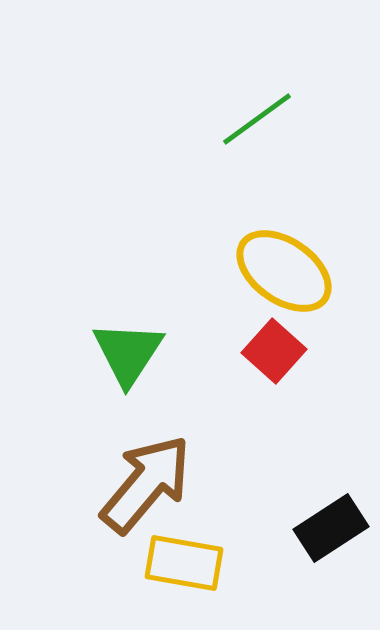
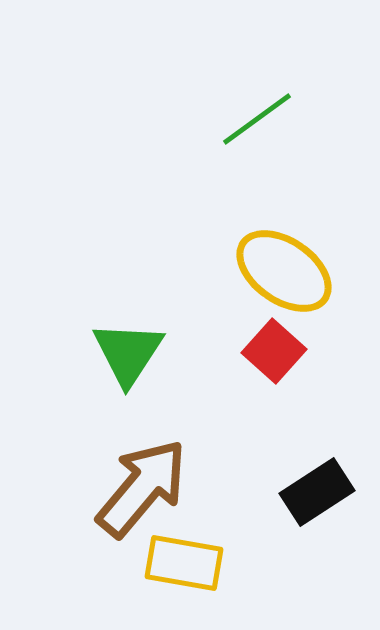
brown arrow: moved 4 px left, 4 px down
black rectangle: moved 14 px left, 36 px up
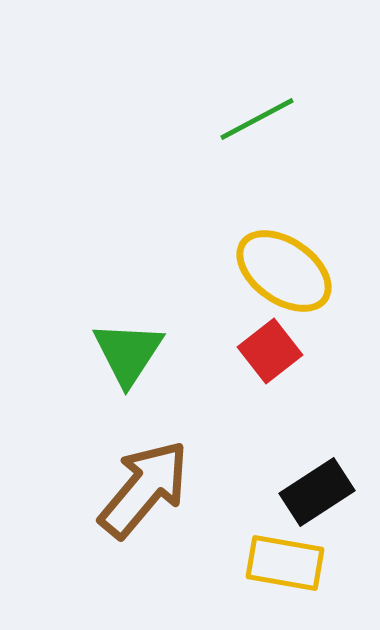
green line: rotated 8 degrees clockwise
red square: moved 4 px left; rotated 10 degrees clockwise
brown arrow: moved 2 px right, 1 px down
yellow rectangle: moved 101 px right
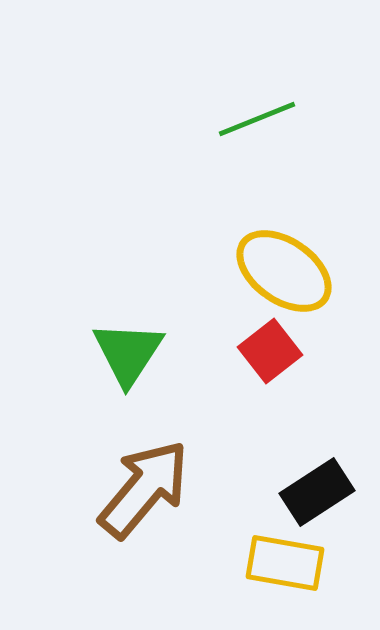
green line: rotated 6 degrees clockwise
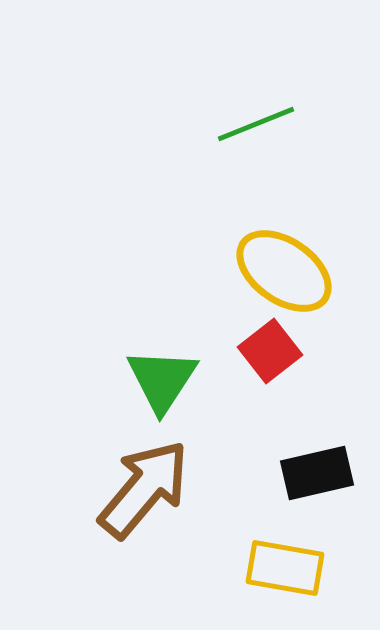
green line: moved 1 px left, 5 px down
green triangle: moved 34 px right, 27 px down
black rectangle: moved 19 px up; rotated 20 degrees clockwise
yellow rectangle: moved 5 px down
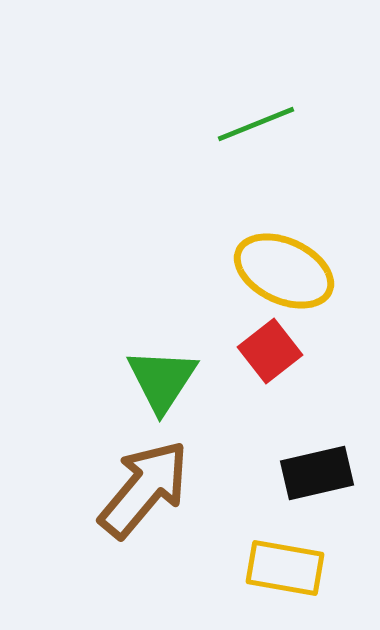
yellow ellipse: rotated 10 degrees counterclockwise
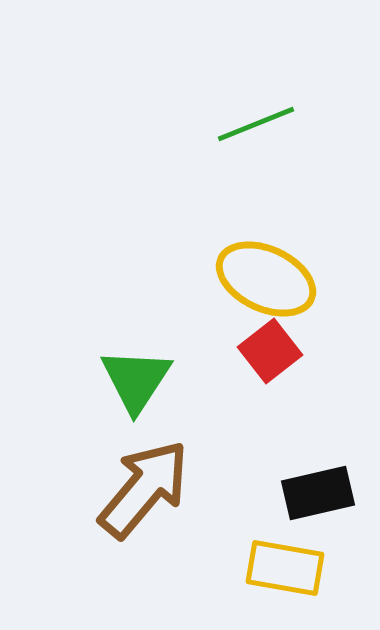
yellow ellipse: moved 18 px left, 8 px down
green triangle: moved 26 px left
black rectangle: moved 1 px right, 20 px down
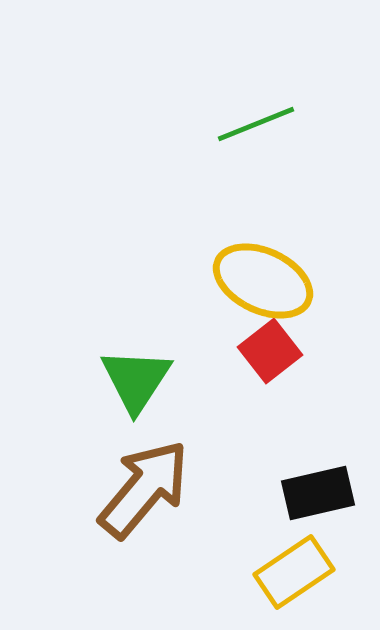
yellow ellipse: moved 3 px left, 2 px down
yellow rectangle: moved 9 px right, 4 px down; rotated 44 degrees counterclockwise
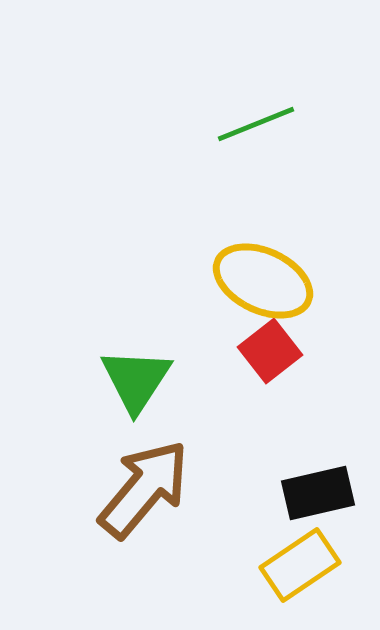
yellow rectangle: moved 6 px right, 7 px up
